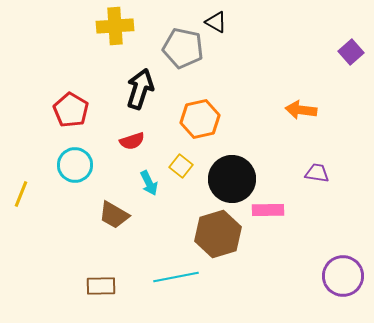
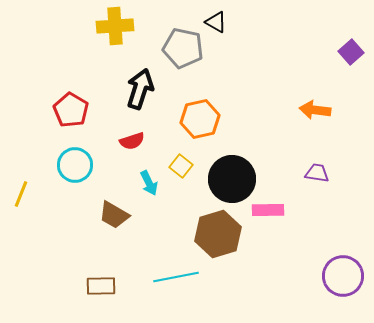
orange arrow: moved 14 px right
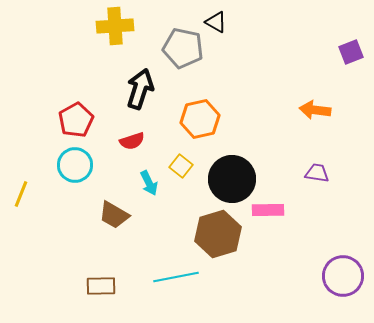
purple square: rotated 20 degrees clockwise
red pentagon: moved 5 px right, 10 px down; rotated 12 degrees clockwise
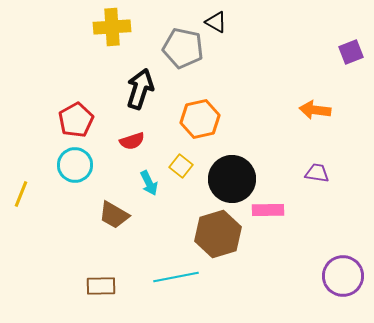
yellow cross: moved 3 px left, 1 px down
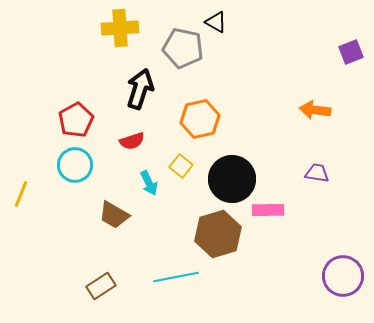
yellow cross: moved 8 px right, 1 px down
brown rectangle: rotated 32 degrees counterclockwise
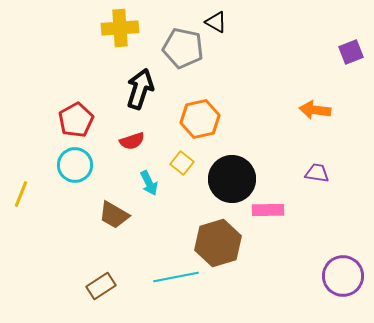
yellow square: moved 1 px right, 3 px up
brown hexagon: moved 9 px down
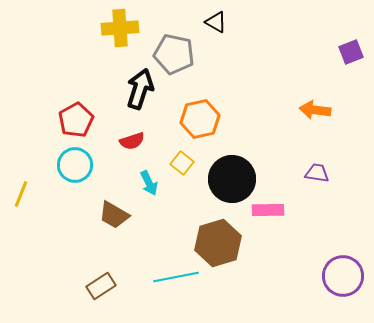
gray pentagon: moved 9 px left, 6 px down
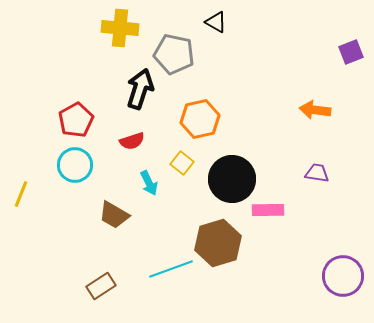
yellow cross: rotated 9 degrees clockwise
cyan line: moved 5 px left, 8 px up; rotated 9 degrees counterclockwise
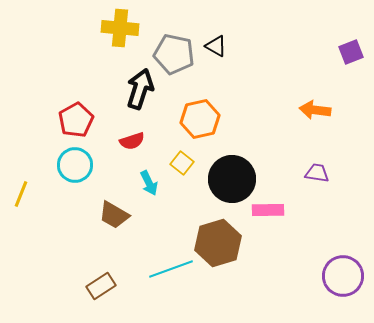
black triangle: moved 24 px down
